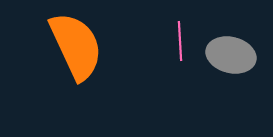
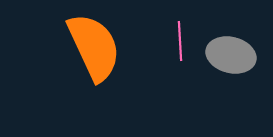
orange semicircle: moved 18 px right, 1 px down
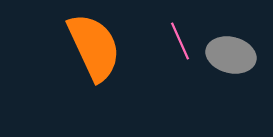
pink line: rotated 21 degrees counterclockwise
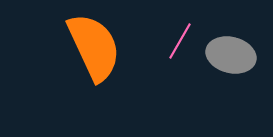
pink line: rotated 54 degrees clockwise
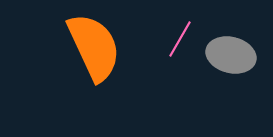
pink line: moved 2 px up
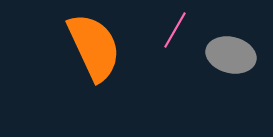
pink line: moved 5 px left, 9 px up
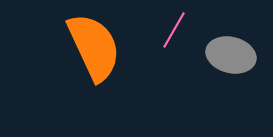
pink line: moved 1 px left
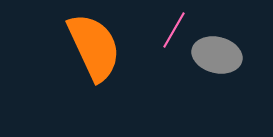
gray ellipse: moved 14 px left
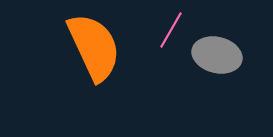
pink line: moved 3 px left
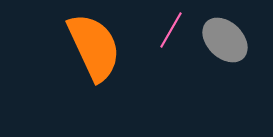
gray ellipse: moved 8 px right, 15 px up; rotated 30 degrees clockwise
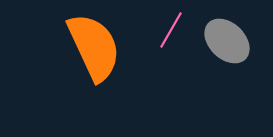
gray ellipse: moved 2 px right, 1 px down
